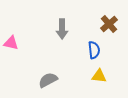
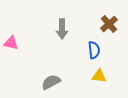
gray semicircle: moved 3 px right, 2 px down
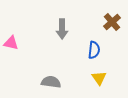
brown cross: moved 3 px right, 2 px up
blue semicircle: rotated 12 degrees clockwise
yellow triangle: moved 2 px down; rotated 49 degrees clockwise
gray semicircle: rotated 36 degrees clockwise
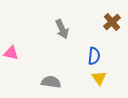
gray arrow: rotated 24 degrees counterclockwise
pink triangle: moved 10 px down
blue semicircle: moved 6 px down
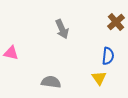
brown cross: moved 4 px right
blue semicircle: moved 14 px right
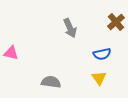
gray arrow: moved 8 px right, 1 px up
blue semicircle: moved 6 px left, 2 px up; rotated 72 degrees clockwise
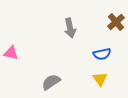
gray arrow: rotated 12 degrees clockwise
yellow triangle: moved 1 px right, 1 px down
gray semicircle: rotated 42 degrees counterclockwise
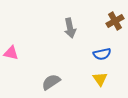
brown cross: moved 1 px left, 1 px up; rotated 12 degrees clockwise
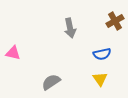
pink triangle: moved 2 px right
